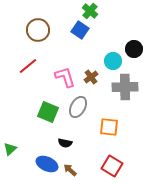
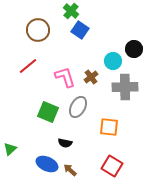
green cross: moved 19 px left
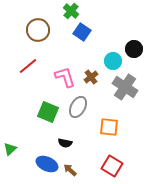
blue square: moved 2 px right, 2 px down
gray cross: rotated 35 degrees clockwise
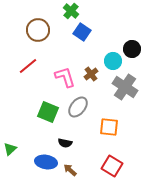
black circle: moved 2 px left
brown cross: moved 3 px up
gray ellipse: rotated 10 degrees clockwise
blue ellipse: moved 1 px left, 2 px up; rotated 15 degrees counterclockwise
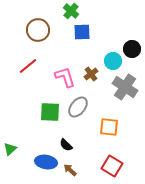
blue square: rotated 36 degrees counterclockwise
green square: moved 2 px right; rotated 20 degrees counterclockwise
black semicircle: moved 1 px right, 2 px down; rotated 32 degrees clockwise
